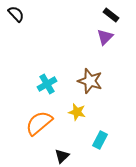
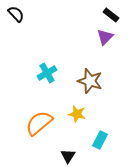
cyan cross: moved 11 px up
yellow star: moved 2 px down
black triangle: moved 6 px right; rotated 14 degrees counterclockwise
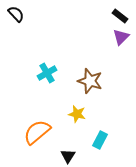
black rectangle: moved 9 px right, 1 px down
purple triangle: moved 16 px right
orange semicircle: moved 2 px left, 9 px down
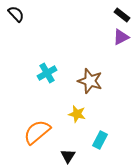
black rectangle: moved 2 px right, 1 px up
purple triangle: rotated 18 degrees clockwise
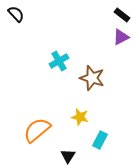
cyan cross: moved 12 px right, 12 px up
brown star: moved 2 px right, 3 px up
yellow star: moved 3 px right, 3 px down
orange semicircle: moved 2 px up
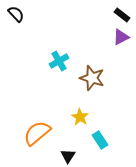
yellow star: rotated 18 degrees clockwise
orange semicircle: moved 3 px down
cyan rectangle: rotated 60 degrees counterclockwise
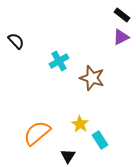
black semicircle: moved 27 px down
yellow star: moved 7 px down
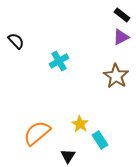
brown star: moved 24 px right, 2 px up; rotated 15 degrees clockwise
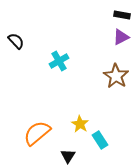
black rectangle: rotated 28 degrees counterclockwise
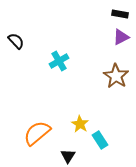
black rectangle: moved 2 px left, 1 px up
